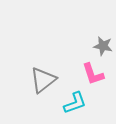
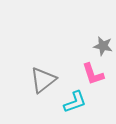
cyan L-shape: moved 1 px up
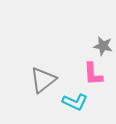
pink L-shape: rotated 15 degrees clockwise
cyan L-shape: rotated 45 degrees clockwise
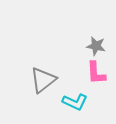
gray star: moved 7 px left
pink L-shape: moved 3 px right, 1 px up
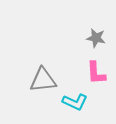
gray star: moved 8 px up
gray triangle: rotated 32 degrees clockwise
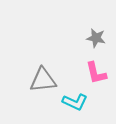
pink L-shape: rotated 10 degrees counterclockwise
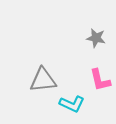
pink L-shape: moved 4 px right, 7 px down
cyan L-shape: moved 3 px left, 2 px down
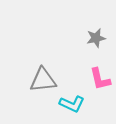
gray star: rotated 24 degrees counterclockwise
pink L-shape: moved 1 px up
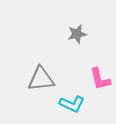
gray star: moved 19 px left, 4 px up
gray triangle: moved 2 px left, 1 px up
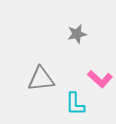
pink L-shape: rotated 35 degrees counterclockwise
cyan L-shape: moved 3 px right; rotated 65 degrees clockwise
